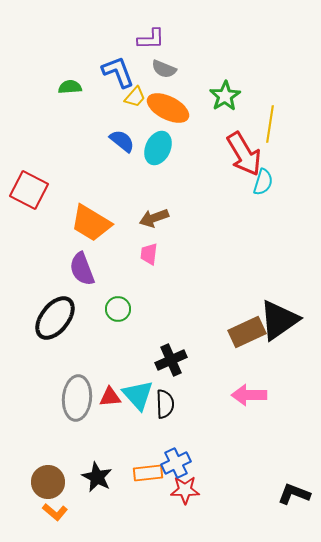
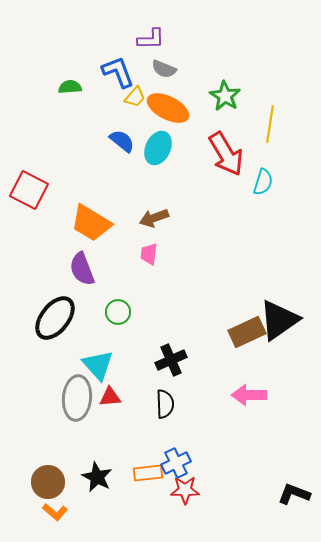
green star: rotated 8 degrees counterclockwise
red arrow: moved 18 px left
green circle: moved 3 px down
cyan triangle: moved 40 px left, 30 px up
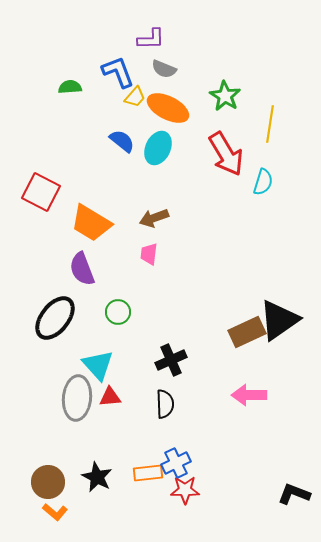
red square: moved 12 px right, 2 px down
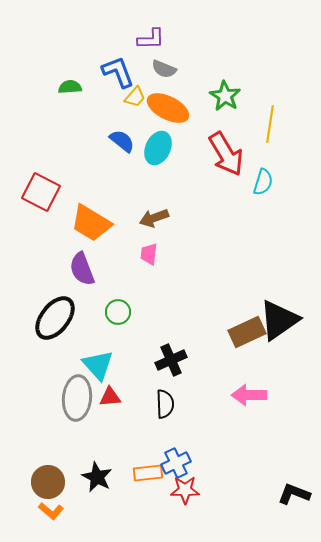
orange L-shape: moved 4 px left, 1 px up
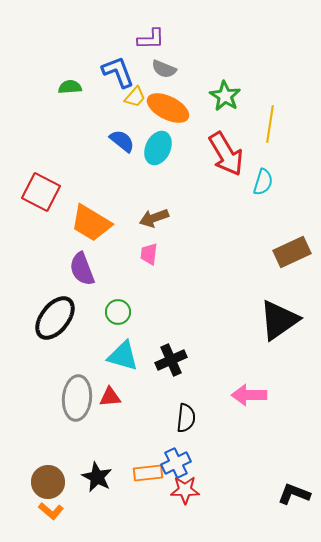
brown rectangle: moved 45 px right, 80 px up
cyan triangle: moved 25 px right, 9 px up; rotated 32 degrees counterclockwise
black semicircle: moved 21 px right, 14 px down; rotated 8 degrees clockwise
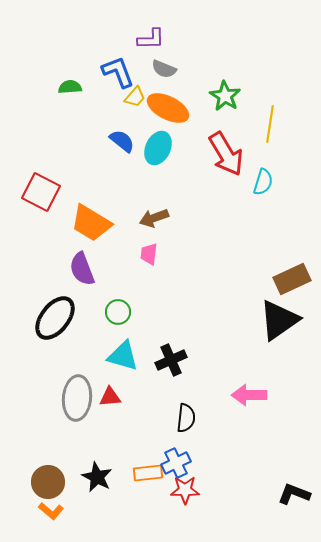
brown rectangle: moved 27 px down
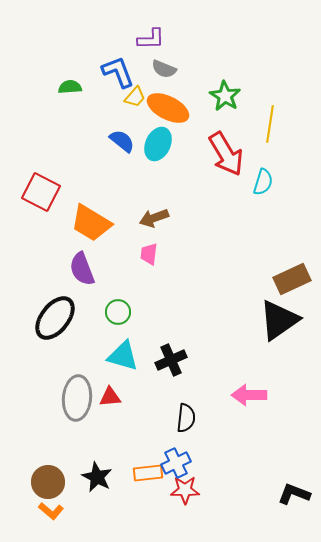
cyan ellipse: moved 4 px up
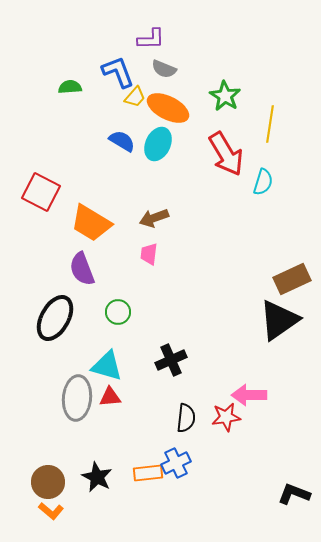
blue semicircle: rotated 8 degrees counterclockwise
black ellipse: rotated 9 degrees counterclockwise
cyan triangle: moved 16 px left, 10 px down
red star: moved 41 px right, 73 px up; rotated 8 degrees counterclockwise
